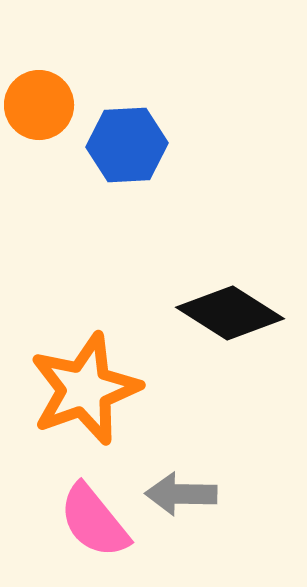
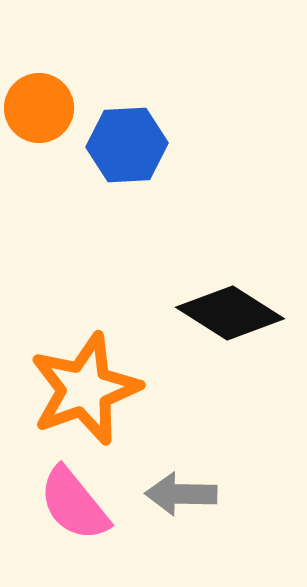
orange circle: moved 3 px down
pink semicircle: moved 20 px left, 17 px up
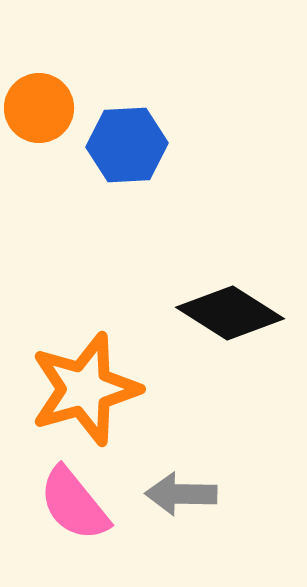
orange star: rotated 4 degrees clockwise
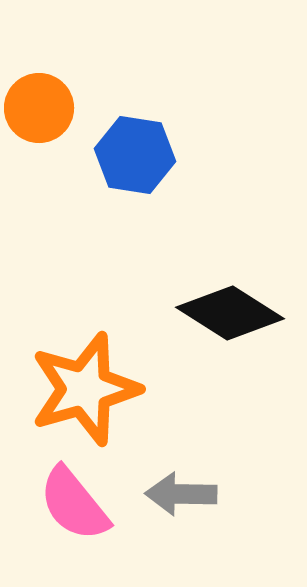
blue hexagon: moved 8 px right, 10 px down; rotated 12 degrees clockwise
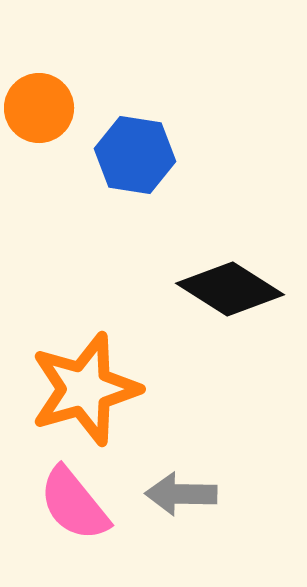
black diamond: moved 24 px up
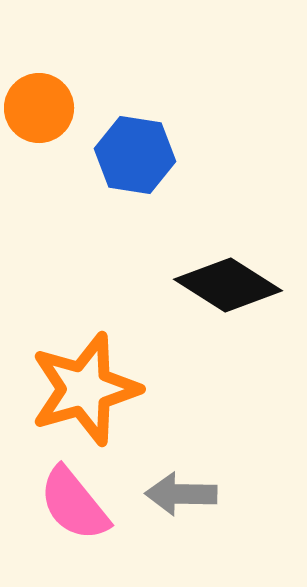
black diamond: moved 2 px left, 4 px up
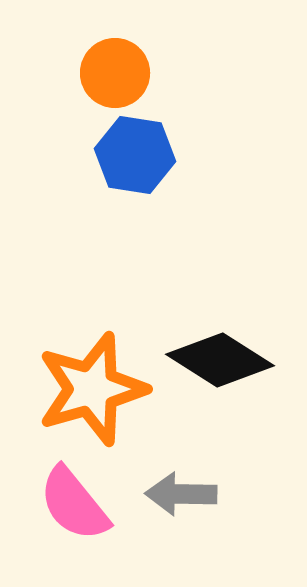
orange circle: moved 76 px right, 35 px up
black diamond: moved 8 px left, 75 px down
orange star: moved 7 px right
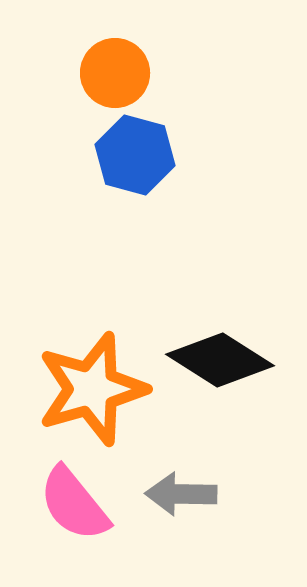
blue hexagon: rotated 6 degrees clockwise
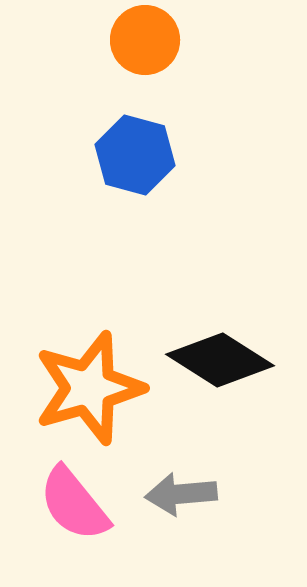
orange circle: moved 30 px right, 33 px up
orange star: moved 3 px left, 1 px up
gray arrow: rotated 6 degrees counterclockwise
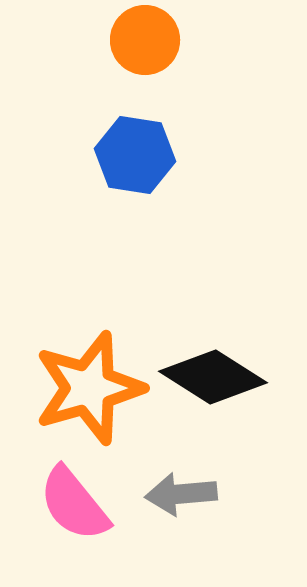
blue hexagon: rotated 6 degrees counterclockwise
black diamond: moved 7 px left, 17 px down
